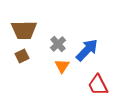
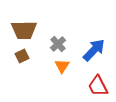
blue arrow: moved 7 px right
red trapezoid: moved 1 px down
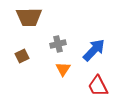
brown trapezoid: moved 5 px right, 13 px up
gray cross: rotated 28 degrees clockwise
orange triangle: moved 1 px right, 3 px down
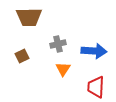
blue arrow: moved 1 px down; rotated 50 degrees clockwise
red trapezoid: moved 2 px left, 1 px down; rotated 30 degrees clockwise
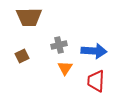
gray cross: moved 1 px right, 1 px down
orange triangle: moved 2 px right, 1 px up
red trapezoid: moved 6 px up
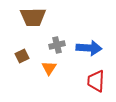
brown trapezoid: moved 4 px right
gray cross: moved 2 px left
blue arrow: moved 5 px left, 3 px up
orange triangle: moved 16 px left
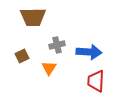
blue arrow: moved 4 px down
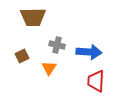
gray cross: rotated 28 degrees clockwise
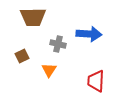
gray cross: moved 1 px right, 1 px up
blue arrow: moved 18 px up
orange triangle: moved 2 px down
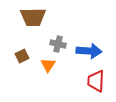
blue arrow: moved 17 px down
orange triangle: moved 1 px left, 5 px up
